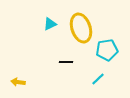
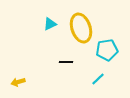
yellow arrow: rotated 24 degrees counterclockwise
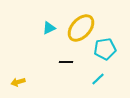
cyan triangle: moved 1 px left, 4 px down
yellow ellipse: rotated 60 degrees clockwise
cyan pentagon: moved 2 px left, 1 px up
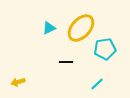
cyan line: moved 1 px left, 5 px down
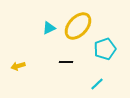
yellow ellipse: moved 3 px left, 2 px up
cyan pentagon: rotated 10 degrees counterclockwise
yellow arrow: moved 16 px up
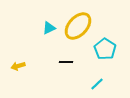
cyan pentagon: rotated 20 degrees counterclockwise
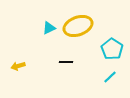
yellow ellipse: rotated 28 degrees clockwise
cyan pentagon: moved 7 px right
cyan line: moved 13 px right, 7 px up
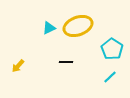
yellow arrow: rotated 32 degrees counterclockwise
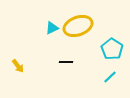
cyan triangle: moved 3 px right
yellow arrow: rotated 80 degrees counterclockwise
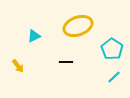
cyan triangle: moved 18 px left, 8 px down
cyan line: moved 4 px right
